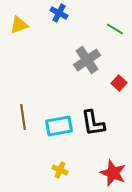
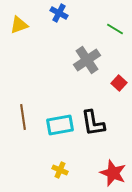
cyan rectangle: moved 1 px right, 1 px up
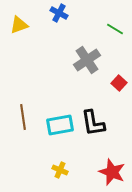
red star: moved 1 px left, 1 px up
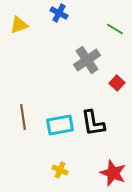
red square: moved 2 px left
red star: moved 1 px right, 1 px down
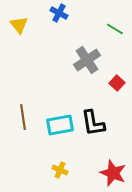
yellow triangle: rotated 48 degrees counterclockwise
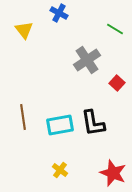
yellow triangle: moved 5 px right, 5 px down
yellow cross: rotated 14 degrees clockwise
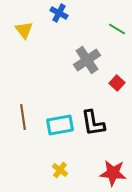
green line: moved 2 px right
red star: rotated 16 degrees counterclockwise
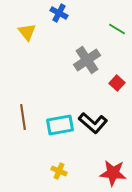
yellow triangle: moved 3 px right, 2 px down
black L-shape: rotated 40 degrees counterclockwise
yellow cross: moved 1 px left, 1 px down; rotated 14 degrees counterclockwise
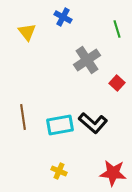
blue cross: moved 4 px right, 4 px down
green line: rotated 42 degrees clockwise
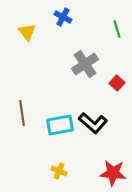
gray cross: moved 2 px left, 4 px down
brown line: moved 1 px left, 4 px up
